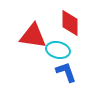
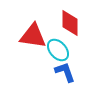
cyan ellipse: rotated 35 degrees clockwise
blue L-shape: moved 1 px left
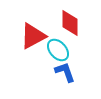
red triangle: rotated 36 degrees counterclockwise
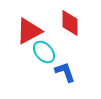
red triangle: moved 4 px left, 5 px up
cyan ellipse: moved 14 px left, 2 px down
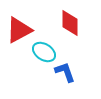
red triangle: moved 10 px left, 1 px up
cyan ellipse: rotated 15 degrees counterclockwise
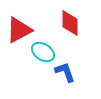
cyan ellipse: moved 1 px left
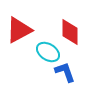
red diamond: moved 9 px down
cyan ellipse: moved 5 px right
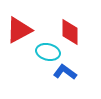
cyan ellipse: rotated 20 degrees counterclockwise
blue L-shape: rotated 35 degrees counterclockwise
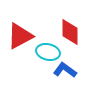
red triangle: moved 1 px right, 6 px down
blue L-shape: moved 2 px up
